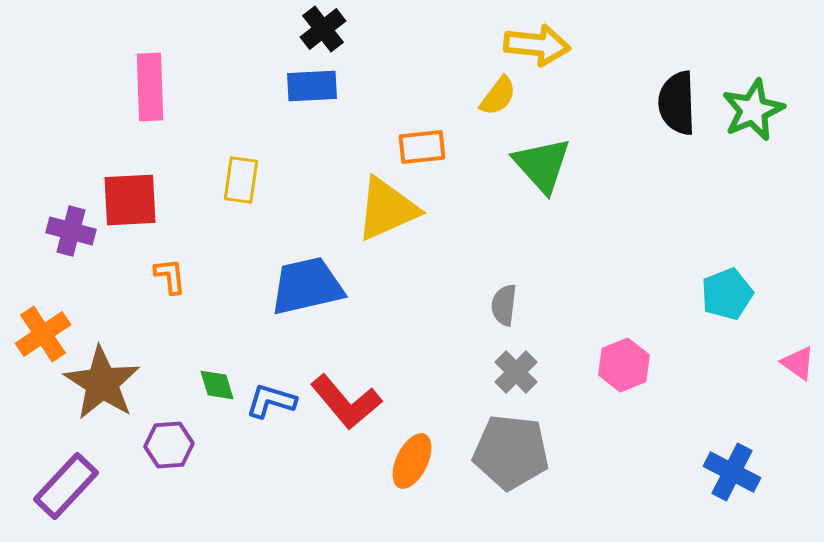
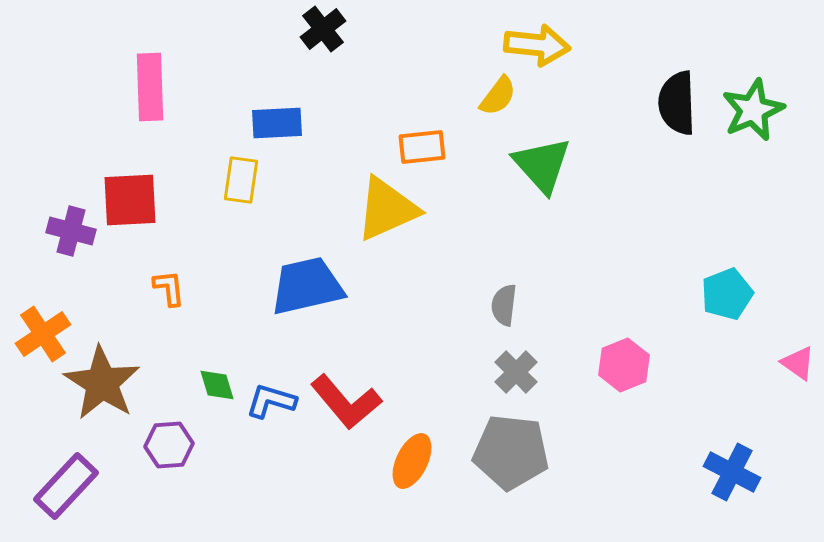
blue rectangle: moved 35 px left, 37 px down
orange L-shape: moved 1 px left, 12 px down
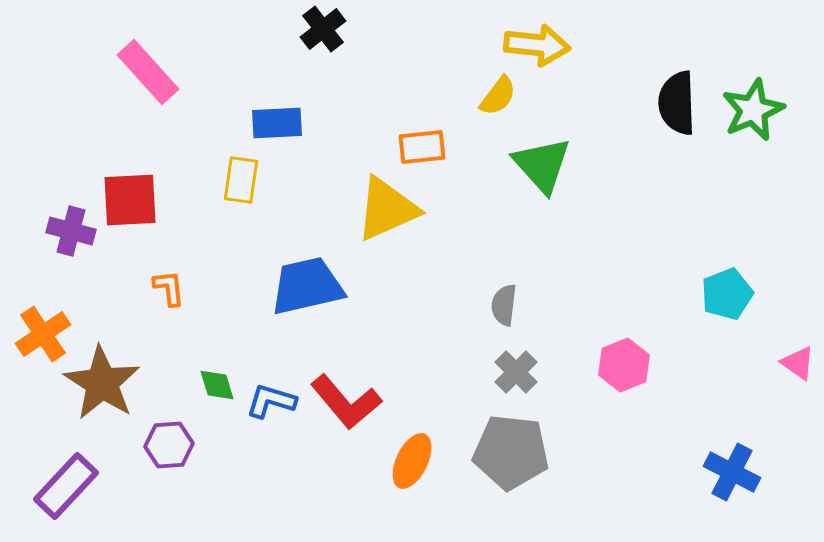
pink rectangle: moved 2 px left, 15 px up; rotated 40 degrees counterclockwise
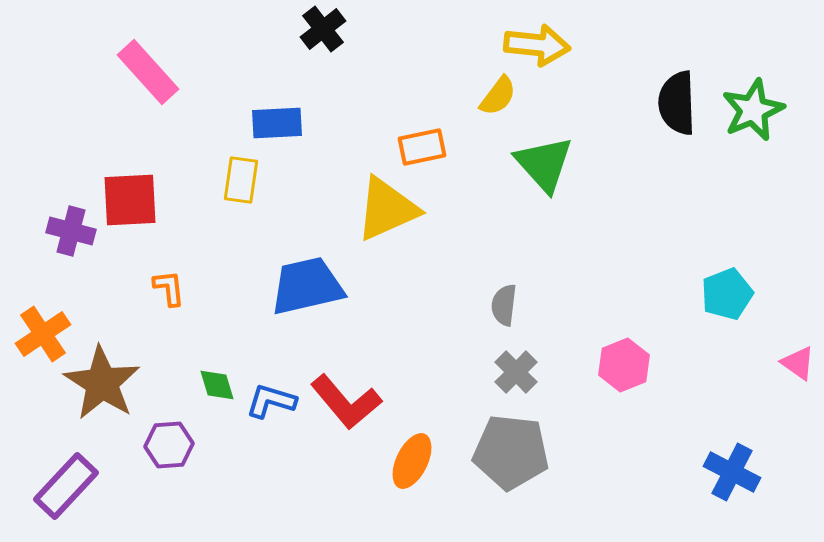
orange rectangle: rotated 6 degrees counterclockwise
green triangle: moved 2 px right, 1 px up
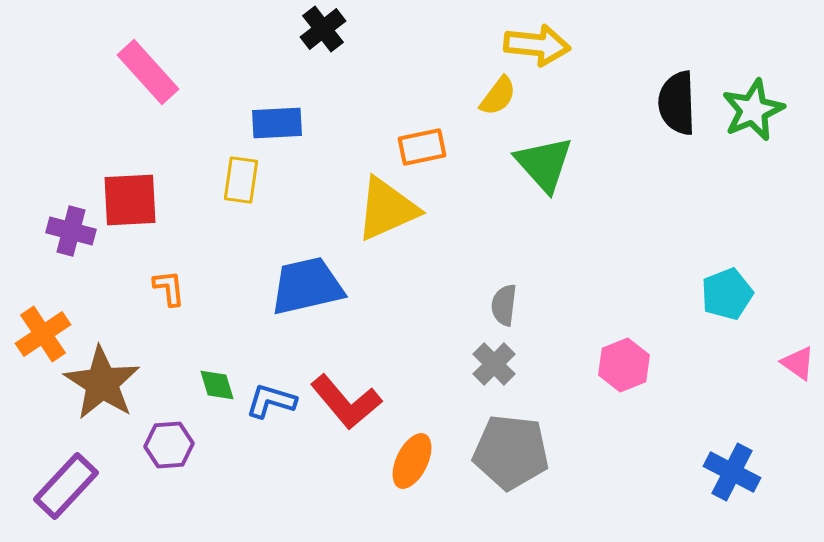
gray cross: moved 22 px left, 8 px up
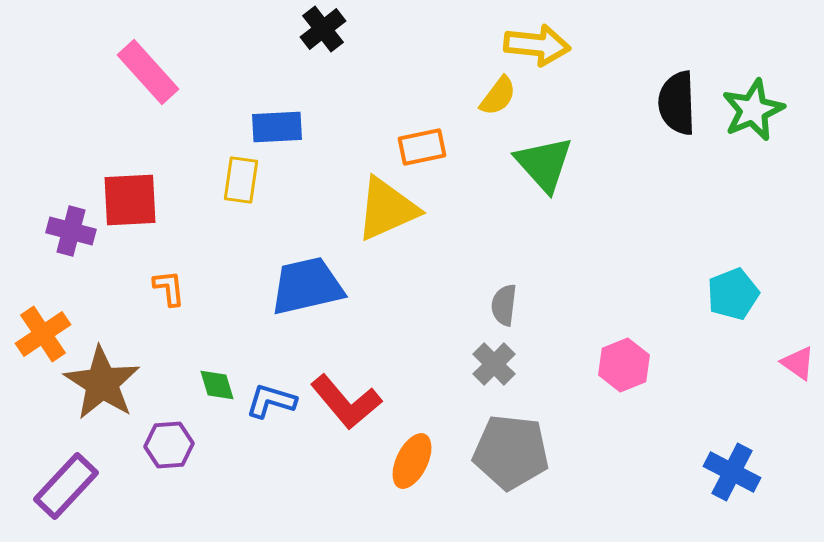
blue rectangle: moved 4 px down
cyan pentagon: moved 6 px right
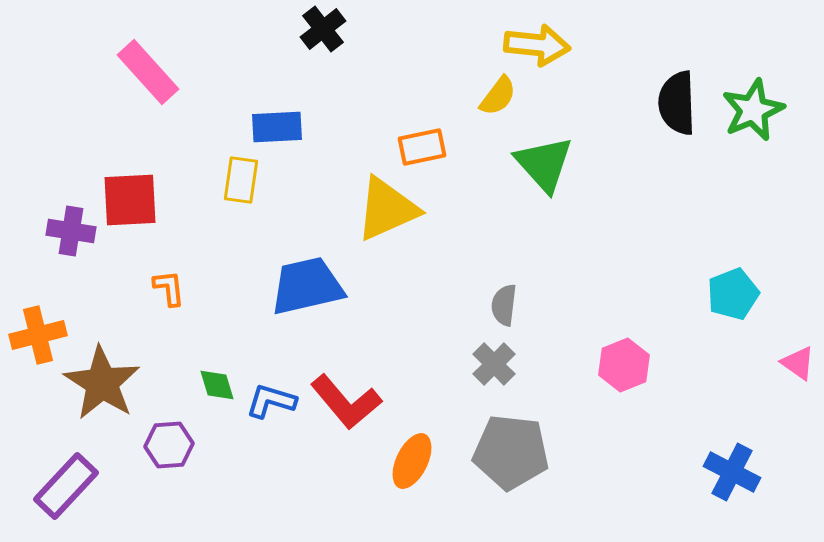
purple cross: rotated 6 degrees counterclockwise
orange cross: moved 5 px left, 1 px down; rotated 20 degrees clockwise
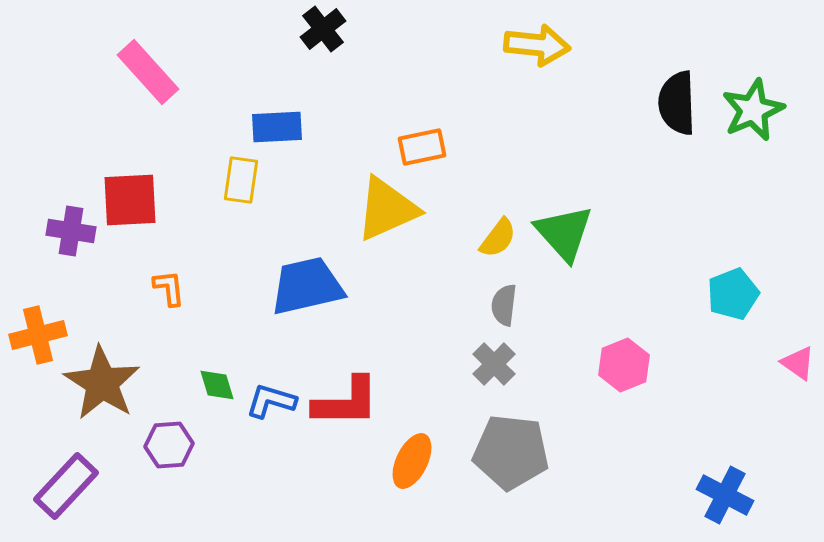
yellow semicircle: moved 142 px down
green triangle: moved 20 px right, 69 px down
red L-shape: rotated 50 degrees counterclockwise
blue cross: moved 7 px left, 23 px down
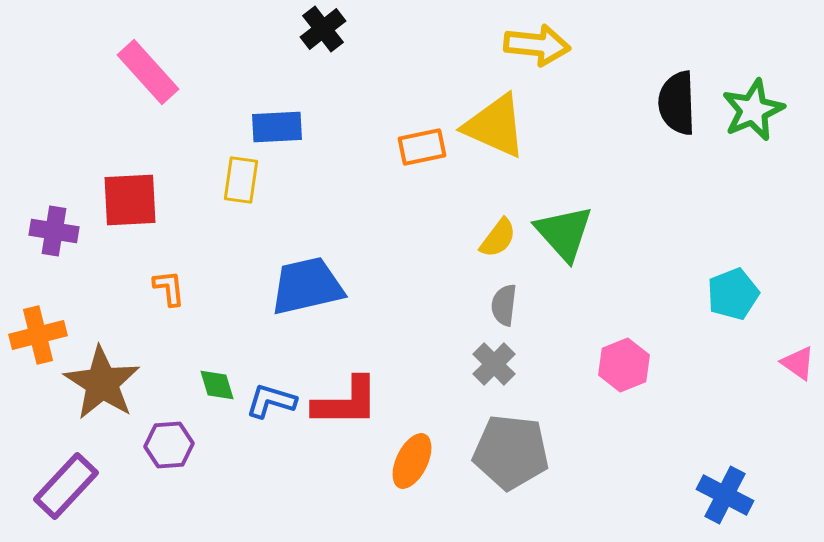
yellow triangle: moved 108 px right, 83 px up; rotated 48 degrees clockwise
purple cross: moved 17 px left
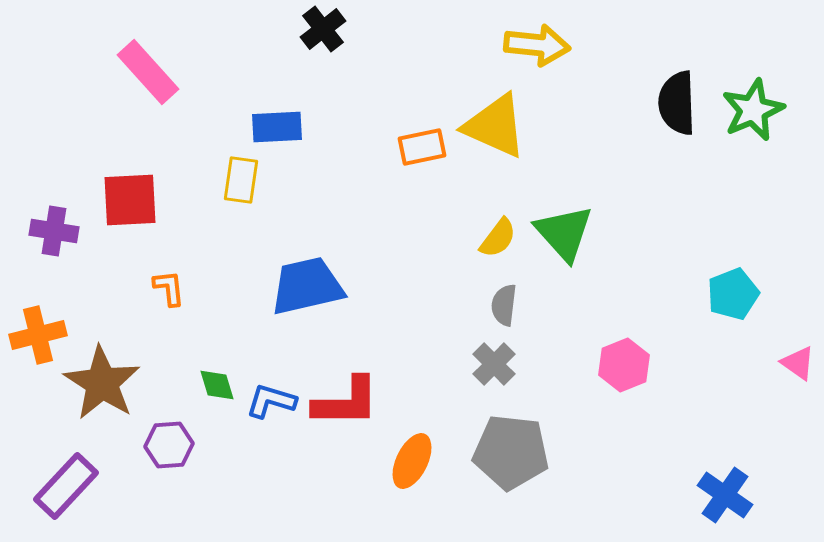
blue cross: rotated 8 degrees clockwise
